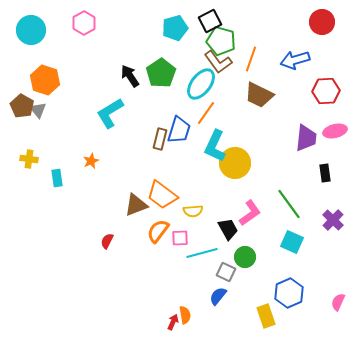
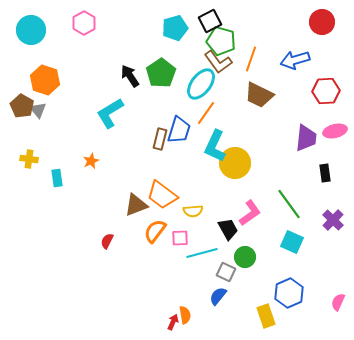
orange semicircle at (158, 231): moved 3 px left
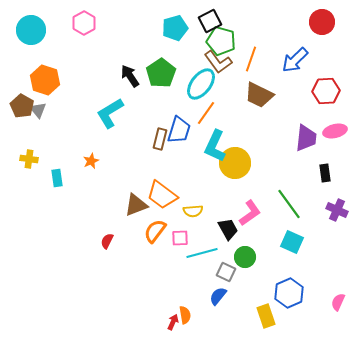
blue arrow at (295, 60): rotated 28 degrees counterclockwise
purple cross at (333, 220): moved 4 px right, 10 px up; rotated 20 degrees counterclockwise
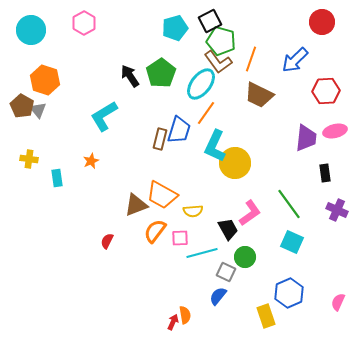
cyan L-shape at (110, 113): moved 6 px left, 3 px down
orange trapezoid at (162, 195): rotated 8 degrees counterclockwise
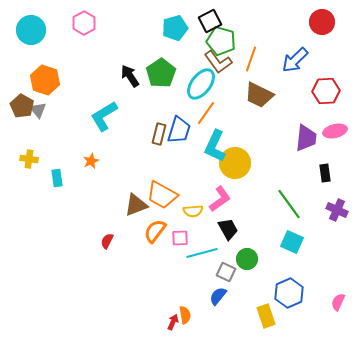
brown rectangle at (160, 139): moved 1 px left, 5 px up
pink L-shape at (250, 213): moved 30 px left, 14 px up
green circle at (245, 257): moved 2 px right, 2 px down
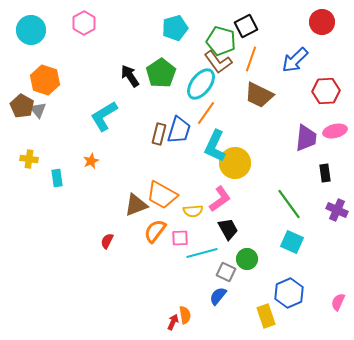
black square at (210, 21): moved 36 px right, 5 px down
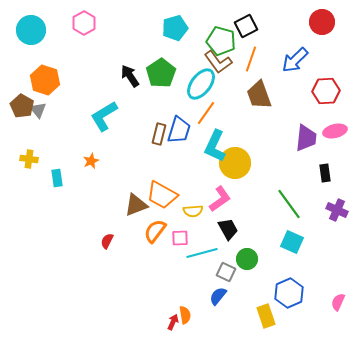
brown trapezoid at (259, 95): rotated 44 degrees clockwise
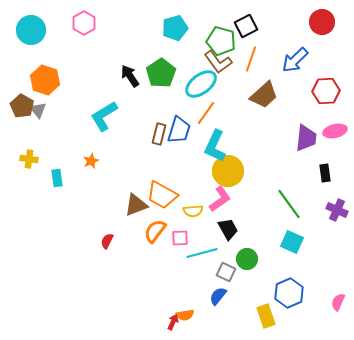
cyan ellipse at (201, 84): rotated 16 degrees clockwise
brown trapezoid at (259, 95): moved 5 px right; rotated 112 degrees counterclockwise
yellow circle at (235, 163): moved 7 px left, 8 px down
orange semicircle at (185, 315): rotated 90 degrees clockwise
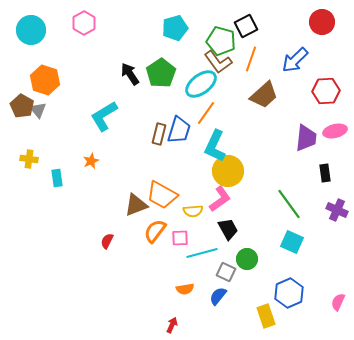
black arrow at (130, 76): moved 2 px up
orange semicircle at (185, 315): moved 26 px up
red arrow at (173, 322): moved 1 px left, 3 px down
